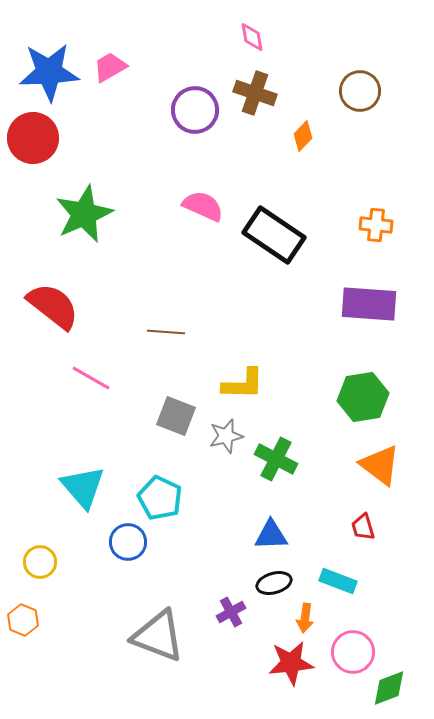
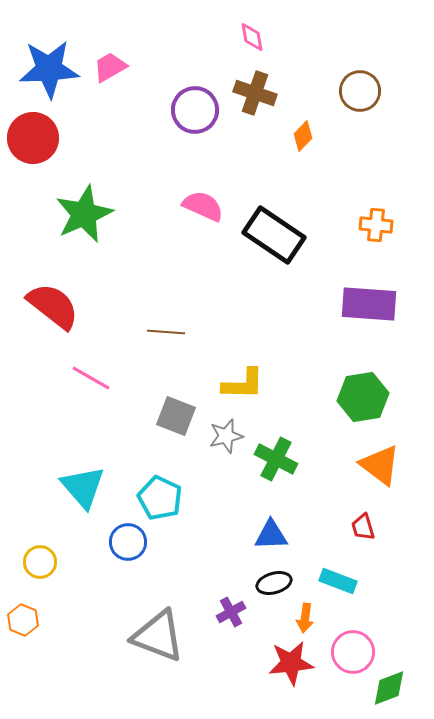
blue star: moved 3 px up
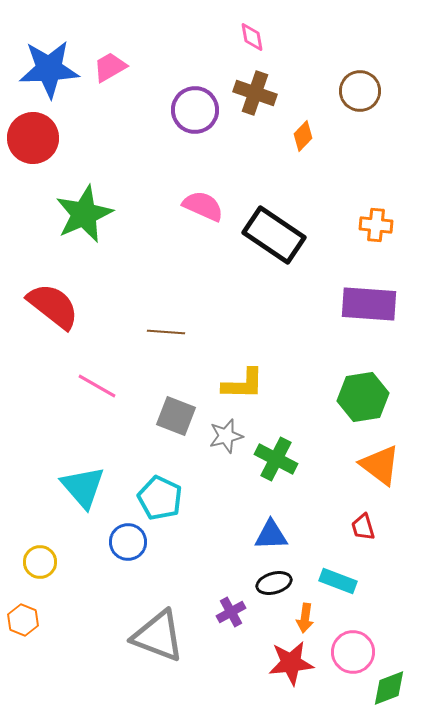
pink line: moved 6 px right, 8 px down
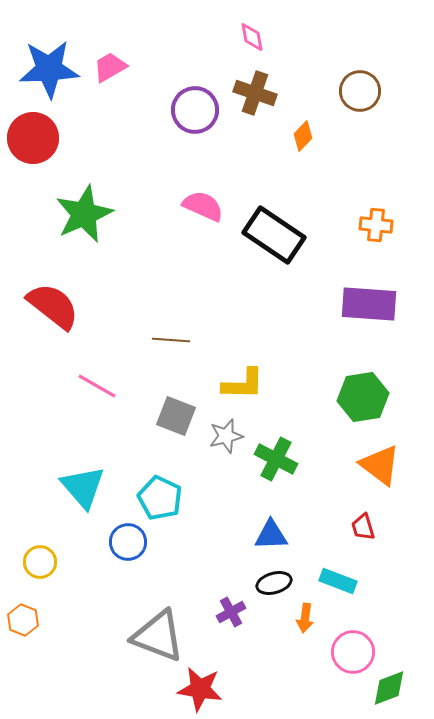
brown line: moved 5 px right, 8 px down
red star: moved 91 px left, 26 px down; rotated 15 degrees clockwise
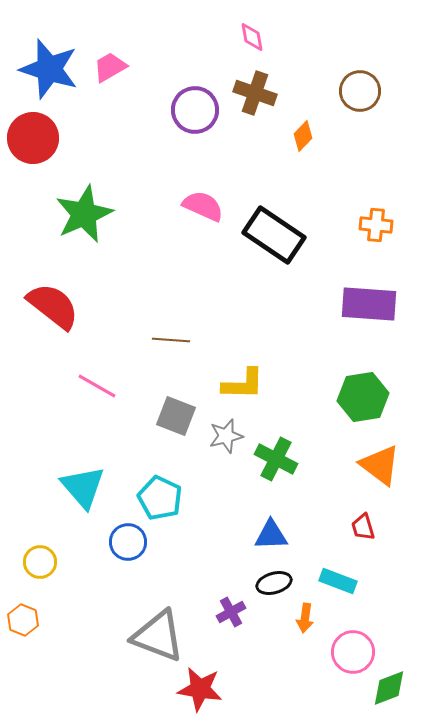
blue star: rotated 20 degrees clockwise
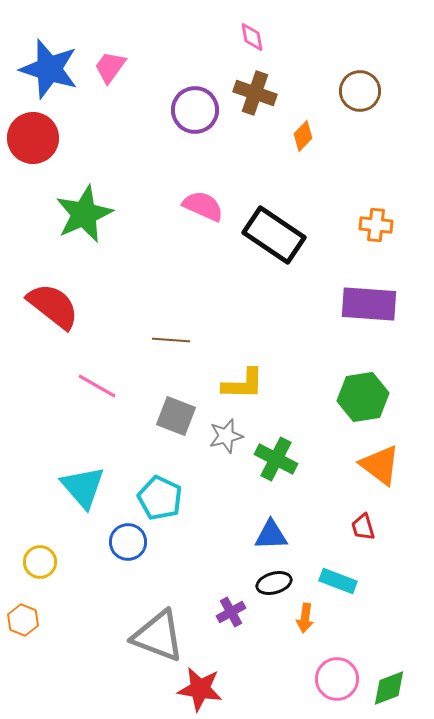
pink trapezoid: rotated 24 degrees counterclockwise
pink circle: moved 16 px left, 27 px down
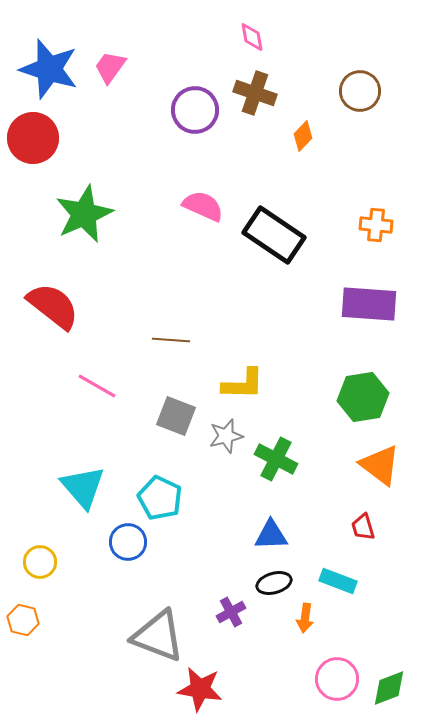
orange hexagon: rotated 8 degrees counterclockwise
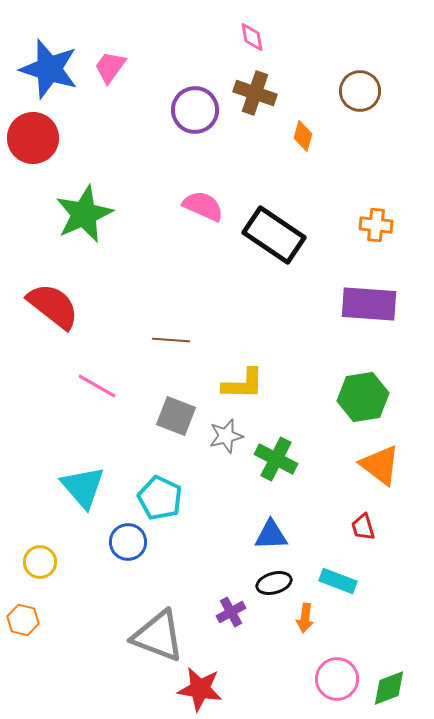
orange diamond: rotated 28 degrees counterclockwise
